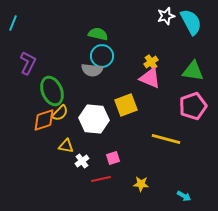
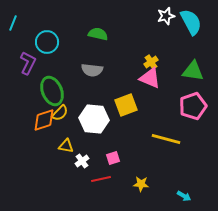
cyan circle: moved 55 px left, 14 px up
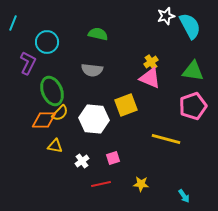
cyan semicircle: moved 1 px left, 4 px down
orange diamond: rotated 20 degrees clockwise
yellow triangle: moved 11 px left
red line: moved 5 px down
cyan arrow: rotated 24 degrees clockwise
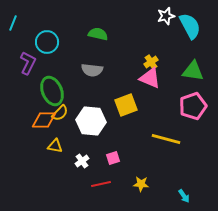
white hexagon: moved 3 px left, 2 px down
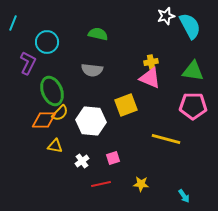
yellow cross: rotated 24 degrees clockwise
pink pentagon: rotated 20 degrees clockwise
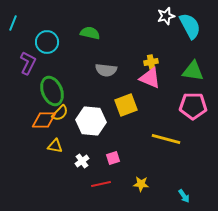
green semicircle: moved 8 px left, 1 px up
gray semicircle: moved 14 px right
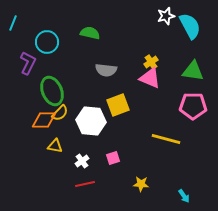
yellow cross: rotated 24 degrees counterclockwise
yellow square: moved 8 px left
red line: moved 16 px left
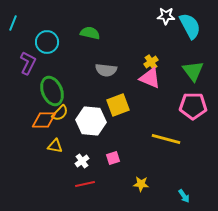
white star: rotated 18 degrees clockwise
green triangle: rotated 45 degrees clockwise
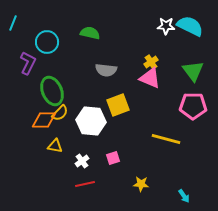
white star: moved 10 px down
cyan semicircle: rotated 36 degrees counterclockwise
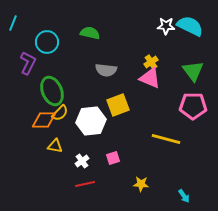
white hexagon: rotated 12 degrees counterclockwise
